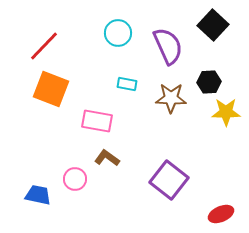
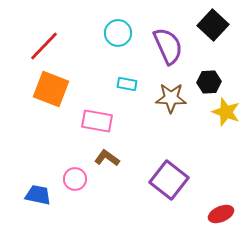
yellow star: rotated 20 degrees clockwise
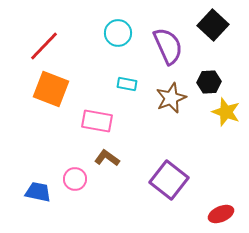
brown star: rotated 24 degrees counterclockwise
blue trapezoid: moved 3 px up
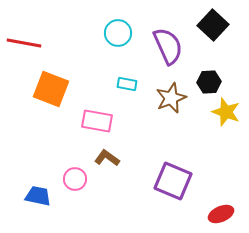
red line: moved 20 px left, 3 px up; rotated 56 degrees clockwise
purple square: moved 4 px right, 1 px down; rotated 15 degrees counterclockwise
blue trapezoid: moved 4 px down
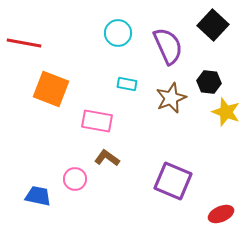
black hexagon: rotated 10 degrees clockwise
